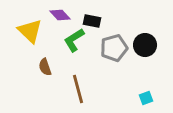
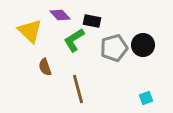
black circle: moved 2 px left
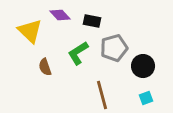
green L-shape: moved 4 px right, 13 px down
black circle: moved 21 px down
brown line: moved 24 px right, 6 px down
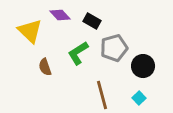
black rectangle: rotated 18 degrees clockwise
cyan square: moved 7 px left; rotated 24 degrees counterclockwise
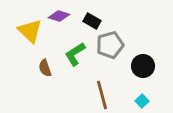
purple diamond: moved 1 px left, 1 px down; rotated 30 degrees counterclockwise
gray pentagon: moved 4 px left, 3 px up
green L-shape: moved 3 px left, 1 px down
brown semicircle: moved 1 px down
cyan square: moved 3 px right, 3 px down
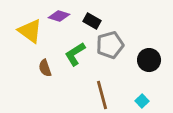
yellow triangle: rotated 8 degrees counterclockwise
black circle: moved 6 px right, 6 px up
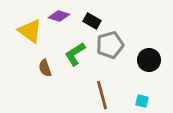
cyan square: rotated 32 degrees counterclockwise
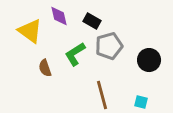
purple diamond: rotated 60 degrees clockwise
gray pentagon: moved 1 px left, 1 px down
cyan square: moved 1 px left, 1 px down
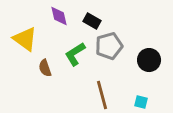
yellow triangle: moved 5 px left, 8 px down
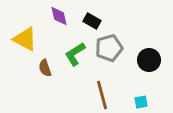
yellow triangle: rotated 8 degrees counterclockwise
gray pentagon: moved 2 px down
cyan square: rotated 24 degrees counterclockwise
